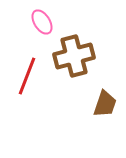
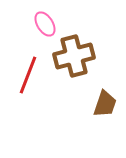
pink ellipse: moved 3 px right, 2 px down
red line: moved 1 px right, 1 px up
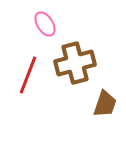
brown cross: moved 1 px right, 7 px down
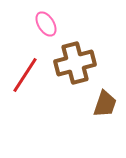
pink ellipse: moved 1 px right
red line: moved 3 px left; rotated 12 degrees clockwise
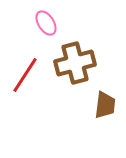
pink ellipse: moved 1 px up
brown trapezoid: moved 1 px down; rotated 12 degrees counterclockwise
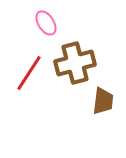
red line: moved 4 px right, 2 px up
brown trapezoid: moved 2 px left, 4 px up
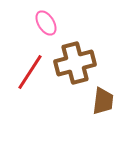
red line: moved 1 px right, 1 px up
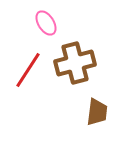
red line: moved 2 px left, 2 px up
brown trapezoid: moved 6 px left, 11 px down
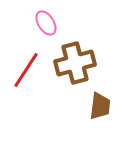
red line: moved 2 px left
brown trapezoid: moved 3 px right, 6 px up
